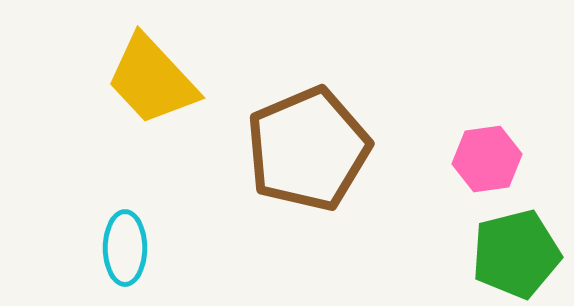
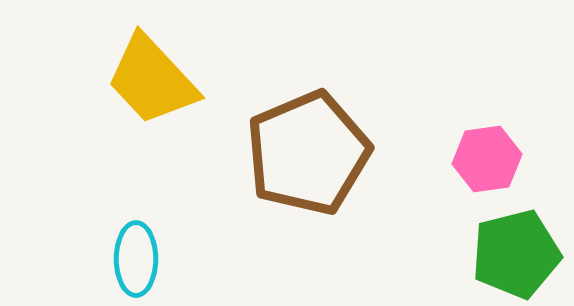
brown pentagon: moved 4 px down
cyan ellipse: moved 11 px right, 11 px down
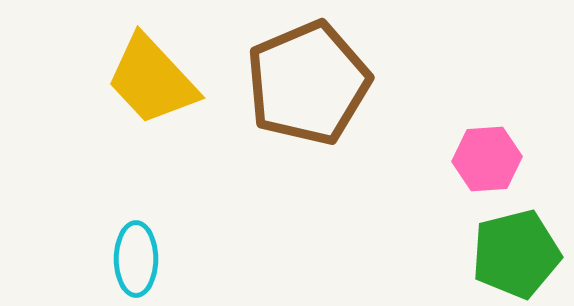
brown pentagon: moved 70 px up
pink hexagon: rotated 4 degrees clockwise
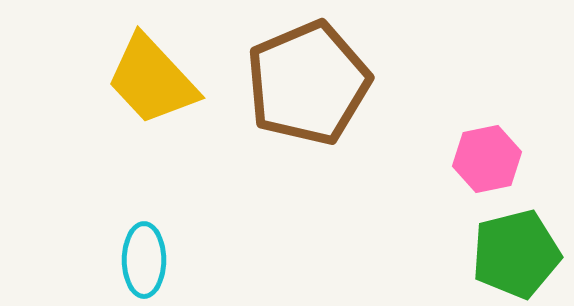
pink hexagon: rotated 8 degrees counterclockwise
cyan ellipse: moved 8 px right, 1 px down
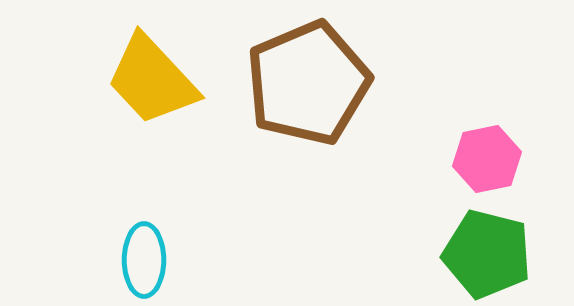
green pentagon: moved 29 px left; rotated 28 degrees clockwise
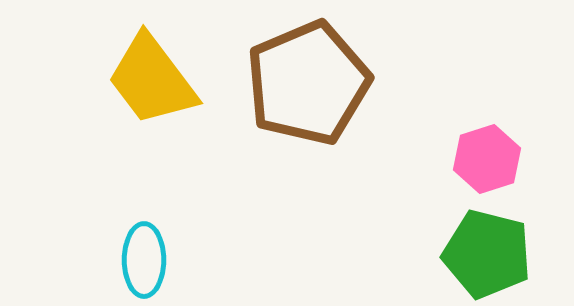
yellow trapezoid: rotated 6 degrees clockwise
pink hexagon: rotated 6 degrees counterclockwise
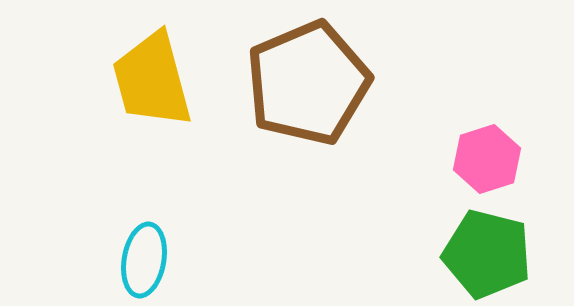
yellow trapezoid: rotated 22 degrees clockwise
cyan ellipse: rotated 10 degrees clockwise
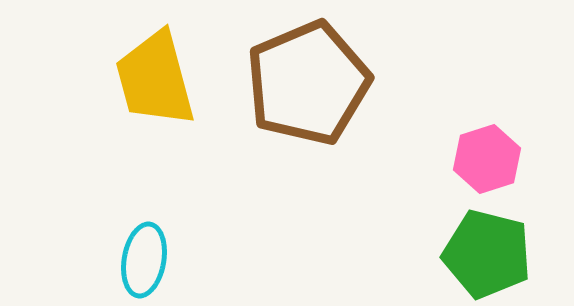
yellow trapezoid: moved 3 px right, 1 px up
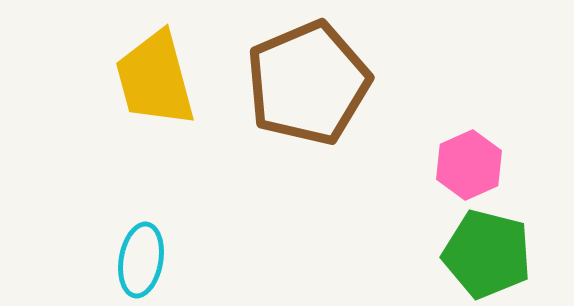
pink hexagon: moved 18 px left, 6 px down; rotated 6 degrees counterclockwise
cyan ellipse: moved 3 px left
